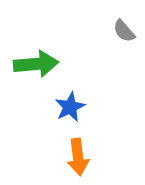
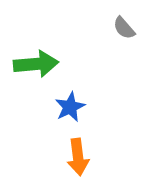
gray semicircle: moved 3 px up
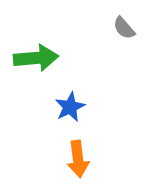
green arrow: moved 6 px up
orange arrow: moved 2 px down
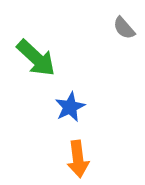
green arrow: rotated 48 degrees clockwise
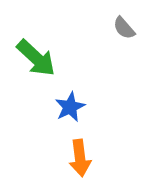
orange arrow: moved 2 px right, 1 px up
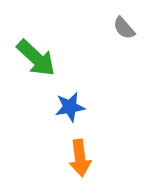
blue star: rotated 16 degrees clockwise
